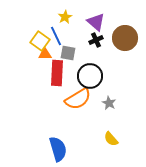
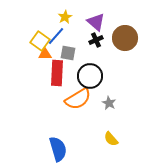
blue line: rotated 66 degrees clockwise
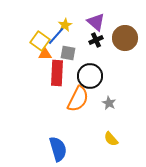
yellow star: moved 8 px down
orange semicircle: rotated 32 degrees counterclockwise
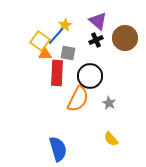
purple triangle: moved 2 px right, 1 px up
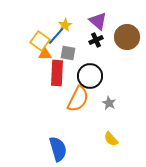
brown circle: moved 2 px right, 1 px up
